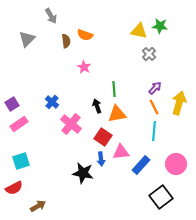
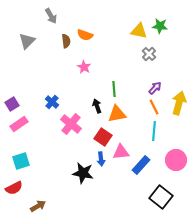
gray triangle: moved 2 px down
pink circle: moved 4 px up
black square: rotated 15 degrees counterclockwise
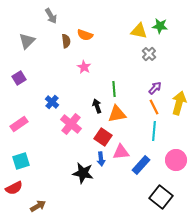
purple square: moved 7 px right, 26 px up
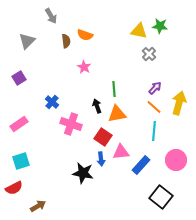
orange line: rotated 21 degrees counterclockwise
pink cross: rotated 20 degrees counterclockwise
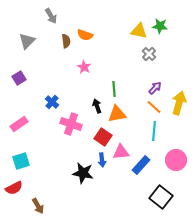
blue arrow: moved 1 px right, 1 px down
brown arrow: rotated 91 degrees clockwise
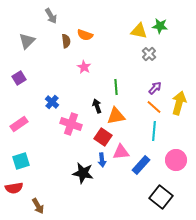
green line: moved 2 px right, 2 px up
orange triangle: moved 1 px left, 2 px down
red semicircle: rotated 18 degrees clockwise
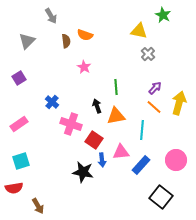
green star: moved 3 px right, 11 px up; rotated 21 degrees clockwise
gray cross: moved 1 px left
cyan line: moved 12 px left, 1 px up
red square: moved 9 px left, 3 px down
black star: moved 1 px up
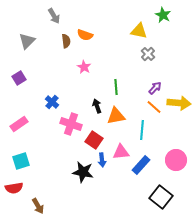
gray arrow: moved 3 px right
yellow arrow: rotated 80 degrees clockwise
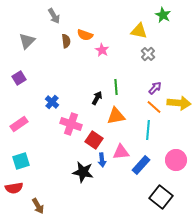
pink star: moved 18 px right, 17 px up
black arrow: moved 8 px up; rotated 48 degrees clockwise
cyan line: moved 6 px right
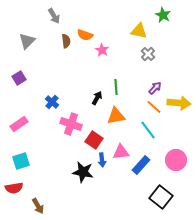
cyan line: rotated 42 degrees counterclockwise
